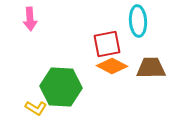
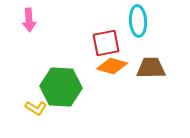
pink arrow: moved 1 px left, 1 px down
red square: moved 1 px left, 1 px up
orange diamond: rotated 12 degrees counterclockwise
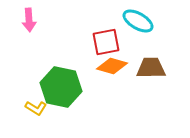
cyan ellipse: rotated 56 degrees counterclockwise
red square: moved 1 px up
green hexagon: rotated 9 degrees clockwise
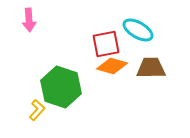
cyan ellipse: moved 9 px down
red square: moved 2 px down
green hexagon: rotated 6 degrees clockwise
yellow L-shape: moved 1 px right, 2 px down; rotated 80 degrees counterclockwise
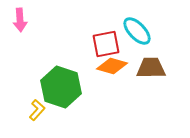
pink arrow: moved 9 px left
cyan ellipse: moved 1 px left, 1 px down; rotated 16 degrees clockwise
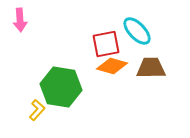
green hexagon: rotated 9 degrees counterclockwise
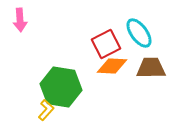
cyan ellipse: moved 2 px right, 2 px down; rotated 8 degrees clockwise
red square: rotated 16 degrees counterclockwise
orange diamond: rotated 12 degrees counterclockwise
yellow L-shape: moved 9 px right
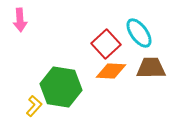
red square: rotated 16 degrees counterclockwise
orange diamond: moved 1 px left, 5 px down
yellow L-shape: moved 12 px left, 4 px up
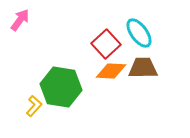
pink arrow: rotated 140 degrees counterclockwise
brown trapezoid: moved 8 px left
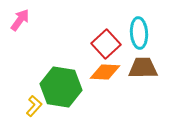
cyan ellipse: rotated 32 degrees clockwise
orange diamond: moved 6 px left, 1 px down
